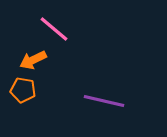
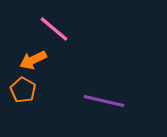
orange pentagon: rotated 20 degrees clockwise
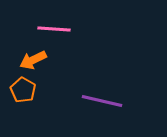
pink line: rotated 36 degrees counterclockwise
purple line: moved 2 px left
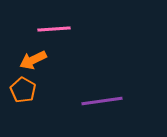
pink line: rotated 8 degrees counterclockwise
purple line: rotated 21 degrees counterclockwise
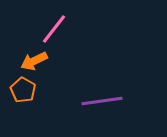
pink line: rotated 48 degrees counterclockwise
orange arrow: moved 1 px right, 1 px down
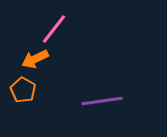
orange arrow: moved 1 px right, 2 px up
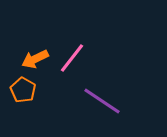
pink line: moved 18 px right, 29 px down
purple line: rotated 42 degrees clockwise
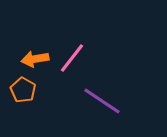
orange arrow: rotated 16 degrees clockwise
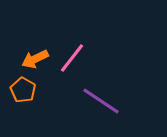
orange arrow: rotated 16 degrees counterclockwise
purple line: moved 1 px left
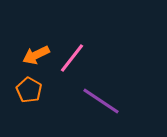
orange arrow: moved 1 px right, 4 px up
orange pentagon: moved 6 px right
